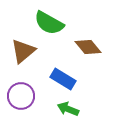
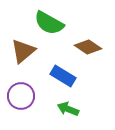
brown diamond: rotated 16 degrees counterclockwise
blue rectangle: moved 3 px up
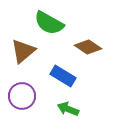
purple circle: moved 1 px right
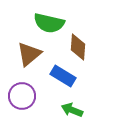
green semicircle: rotated 16 degrees counterclockwise
brown diamond: moved 10 px left; rotated 60 degrees clockwise
brown triangle: moved 6 px right, 3 px down
green arrow: moved 4 px right, 1 px down
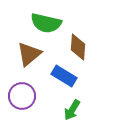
green semicircle: moved 3 px left
blue rectangle: moved 1 px right
green arrow: rotated 80 degrees counterclockwise
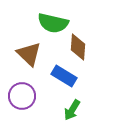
green semicircle: moved 7 px right
brown triangle: rotated 36 degrees counterclockwise
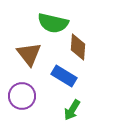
brown triangle: rotated 8 degrees clockwise
